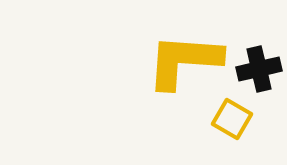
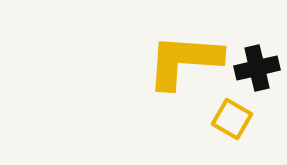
black cross: moved 2 px left, 1 px up
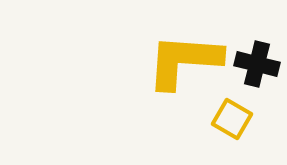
black cross: moved 4 px up; rotated 27 degrees clockwise
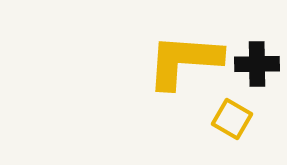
black cross: rotated 15 degrees counterclockwise
